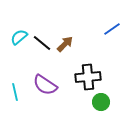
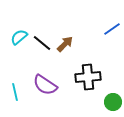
green circle: moved 12 px right
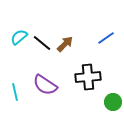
blue line: moved 6 px left, 9 px down
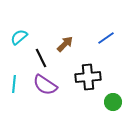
black line: moved 1 px left, 15 px down; rotated 24 degrees clockwise
cyan line: moved 1 px left, 8 px up; rotated 18 degrees clockwise
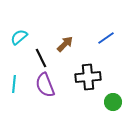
purple semicircle: rotated 35 degrees clockwise
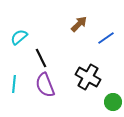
brown arrow: moved 14 px right, 20 px up
black cross: rotated 35 degrees clockwise
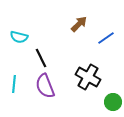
cyan semicircle: rotated 126 degrees counterclockwise
purple semicircle: moved 1 px down
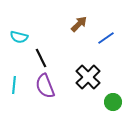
black cross: rotated 15 degrees clockwise
cyan line: moved 1 px down
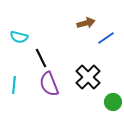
brown arrow: moved 7 px right, 1 px up; rotated 30 degrees clockwise
purple semicircle: moved 4 px right, 2 px up
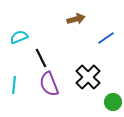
brown arrow: moved 10 px left, 4 px up
cyan semicircle: rotated 144 degrees clockwise
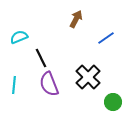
brown arrow: rotated 48 degrees counterclockwise
